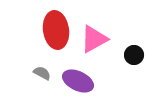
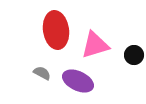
pink triangle: moved 1 px right, 6 px down; rotated 12 degrees clockwise
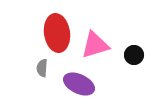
red ellipse: moved 1 px right, 3 px down
gray semicircle: moved 5 px up; rotated 114 degrees counterclockwise
purple ellipse: moved 1 px right, 3 px down
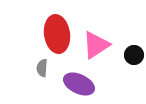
red ellipse: moved 1 px down
pink triangle: moved 1 px right; rotated 16 degrees counterclockwise
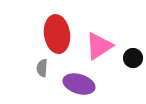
pink triangle: moved 3 px right, 1 px down
black circle: moved 1 px left, 3 px down
purple ellipse: rotated 8 degrees counterclockwise
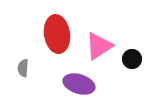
black circle: moved 1 px left, 1 px down
gray semicircle: moved 19 px left
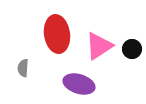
black circle: moved 10 px up
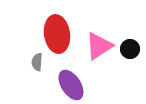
black circle: moved 2 px left
gray semicircle: moved 14 px right, 6 px up
purple ellipse: moved 8 px left, 1 px down; rotated 40 degrees clockwise
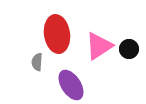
black circle: moved 1 px left
